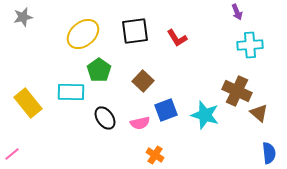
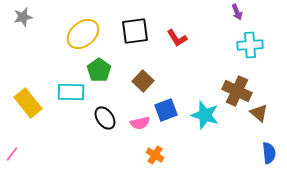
pink line: rotated 14 degrees counterclockwise
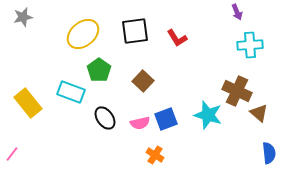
cyan rectangle: rotated 20 degrees clockwise
blue square: moved 9 px down
cyan star: moved 3 px right
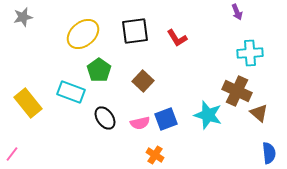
cyan cross: moved 8 px down
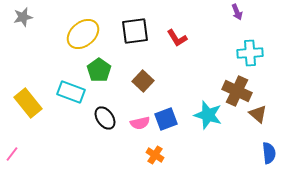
brown triangle: moved 1 px left, 1 px down
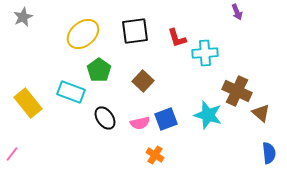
gray star: rotated 12 degrees counterclockwise
red L-shape: rotated 15 degrees clockwise
cyan cross: moved 45 px left
brown triangle: moved 3 px right, 1 px up
